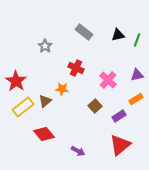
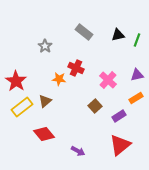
orange star: moved 3 px left, 10 px up
orange rectangle: moved 1 px up
yellow rectangle: moved 1 px left
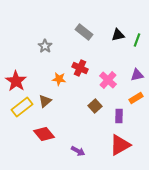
red cross: moved 4 px right
purple rectangle: rotated 56 degrees counterclockwise
red triangle: rotated 10 degrees clockwise
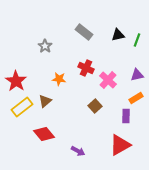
red cross: moved 6 px right
purple rectangle: moved 7 px right
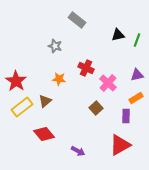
gray rectangle: moved 7 px left, 12 px up
gray star: moved 10 px right; rotated 16 degrees counterclockwise
pink cross: moved 3 px down
brown square: moved 1 px right, 2 px down
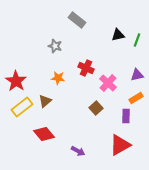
orange star: moved 1 px left, 1 px up
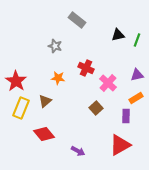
yellow rectangle: moved 1 px left, 1 px down; rotated 30 degrees counterclockwise
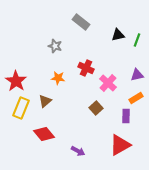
gray rectangle: moved 4 px right, 2 px down
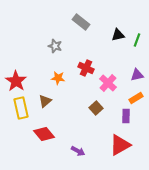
yellow rectangle: rotated 35 degrees counterclockwise
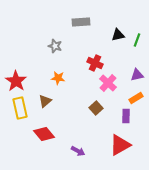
gray rectangle: rotated 42 degrees counterclockwise
red cross: moved 9 px right, 5 px up
yellow rectangle: moved 1 px left
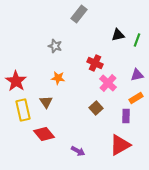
gray rectangle: moved 2 px left, 8 px up; rotated 48 degrees counterclockwise
brown triangle: moved 1 px right, 1 px down; rotated 24 degrees counterclockwise
yellow rectangle: moved 3 px right, 2 px down
